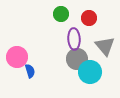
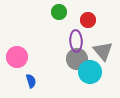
green circle: moved 2 px left, 2 px up
red circle: moved 1 px left, 2 px down
purple ellipse: moved 2 px right, 2 px down
gray triangle: moved 2 px left, 5 px down
blue semicircle: moved 1 px right, 10 px down
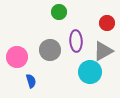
red circle: moved 19 px right, 3 px down
gray triangle: rotated 40 degrees clockwise
gray circle: moved 27 px left, 9 px up
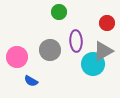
cyan circle: moved 3 px right, 8 px up
blue semicircle: rotated 136 degrees clockwise
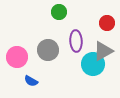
gray circle: moved 2 px left
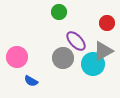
purple ellipse: rotated 40 degrees counterclockwise
gray circle: moved 15 px right, 8 px down
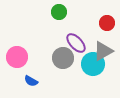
purple ellipse: moved 2 px down
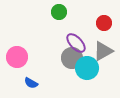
red circle: moved 3 px left
gray circle: moved 9 px right
cyan circle: moved 6 px left, 4 px down
blue semicircle: moved 2 px down
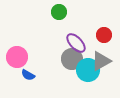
red circle: moved 12 px down
gray triangle: moved 2 px left, 10 px down
gray circle: moved 1 px down
cyan circle: moved 1 px right, 2 px down
blue semicircle: moved 3 px left, 8 px up
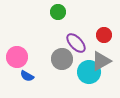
green circle: moved 1 px left
gray circle: moved 10 px left
cyan circle: moved 1 px right, 2 px down
blue semicircle: moved 1 px left, 1 px down
